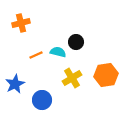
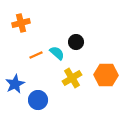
cyan semicircle: moved 1 px left, 1 px down; rotated 28 degrees clockwise
orange hexagon: rotated 10 degrees clockwise
blue circle: moved 4 px left
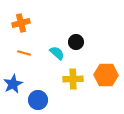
orange line: moved 12 px left, 2 px up; rotated 40 degrees clockwise
yellow cross: moved 1 px right, 1 px down; rotated 30 degrees clockwise
blue star: moved 2 px left
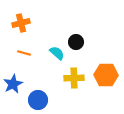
yellow cross: moved 1 px right, 1 px up
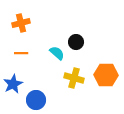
orange line: moved 3 px left; rotated 16 degrees counterclockwise
yellow cross: rotated 18 degrees clockwise
blue circle: moved 2 px left
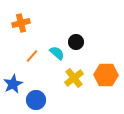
orange line: moved 11 px right, 3 px down; rotated 48 degrees counterclockwise
yellow cross: rotated 36 degrees clockwise
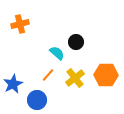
orange cross: moved 1 px left, 1 px down
orange line: moved 16 px right, 19 px down
yellow cross: moved 1 px right
blue circle: moved 1 px right
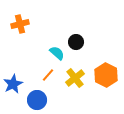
orange hexagon: rotated 25 degrees clockwise
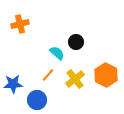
yellow cross: moved 1 px down
blue star: rotated 24 degrees clockwise
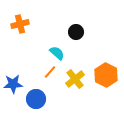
black circle: moved 10 px up
orange line: moved 2 px right, 3 px up
blue circle: moved 1 px left, 1 px up
